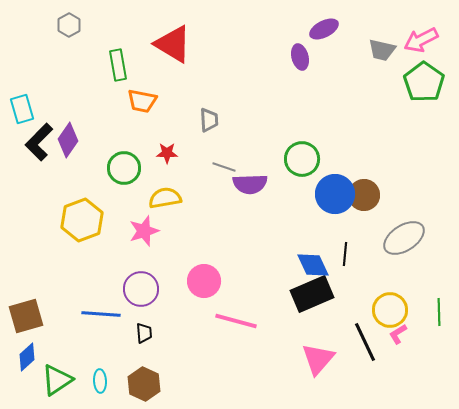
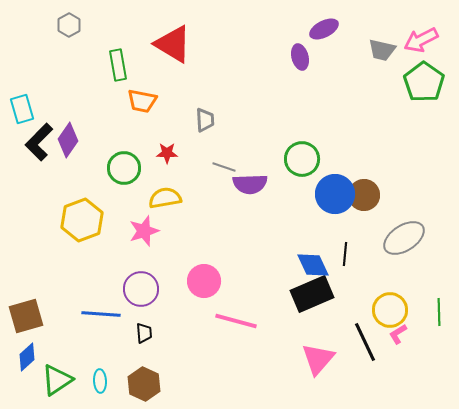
gray trapezoid at (209, 120): moved 4 px left
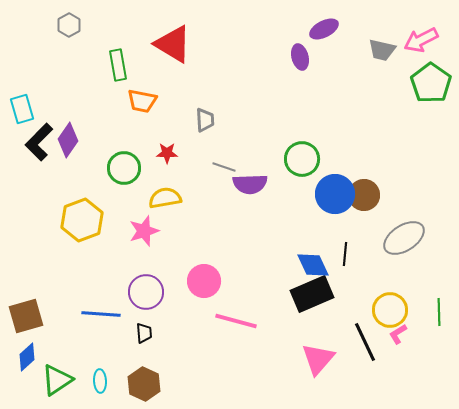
green pentagon at (424, 82): moved 7 px right, 1 px down
purple circle at (141, 289): moved 5 px right, 3 px down
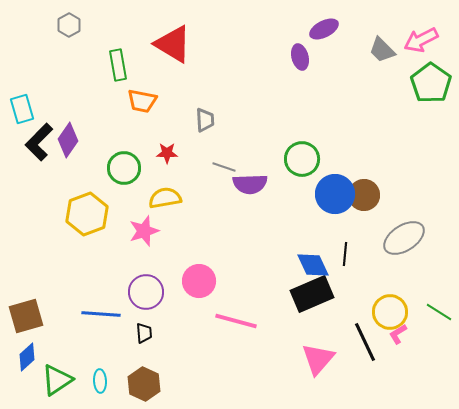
gray trapezoid at (382, 50): rotated 32 degrees clockwise
yellow hexagon at (82, 220): moved 5 px right, 6 px up
pink circle at (204, 281): moved 5 px left
yellow circle at (390, 310): moved 2 px down
green line at (439, 312): rotated 56 degrees counterclockwise
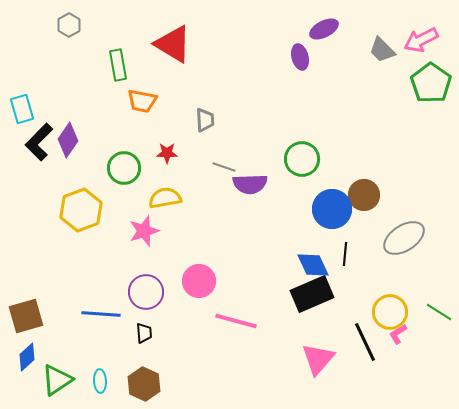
blue circle at (335, 194): moved 3 px left, 15 px down
yellow hexagon at (87, 214): moved 6 px left, 4 px up
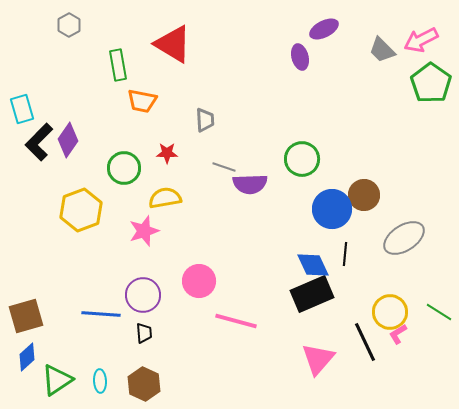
purple circle at (146, 292): moved 3 px left, 3 px down
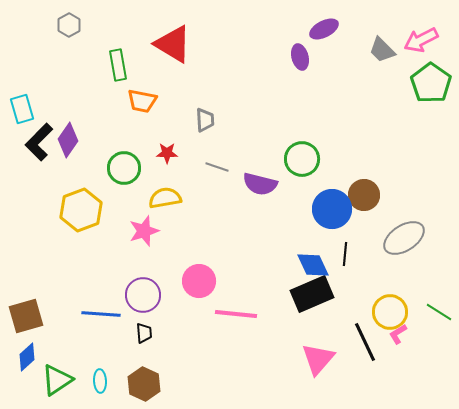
gray line at (224, 167): moved 7 px left
purple semicircle at (250, 184): moved 10 px right; rotated 16 degrees clockwise
pink line at (236, 321): moved 7 px up; rotated 9 degrees counterclockwise
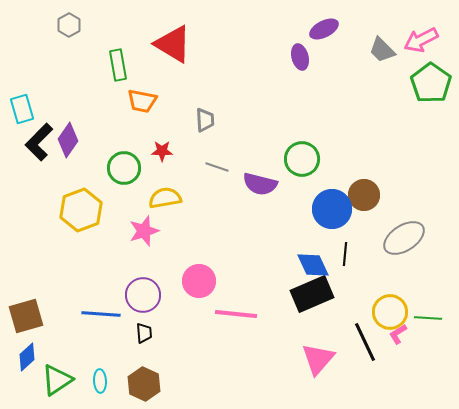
red star at (167, 153): moved 5 px left, 2 px up
green line at (439, 312): moved 11 px left, 6 px down; rotated 28 degrees counterclockwise
